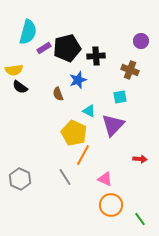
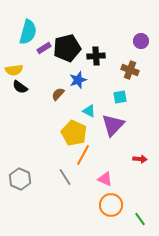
brown semicircle: rotated 64 degrees clockwise
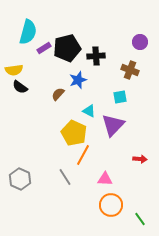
purple circle: moved 1 px left, 1 px down
pink triangle: rotated 21 degrees counterclockwise
